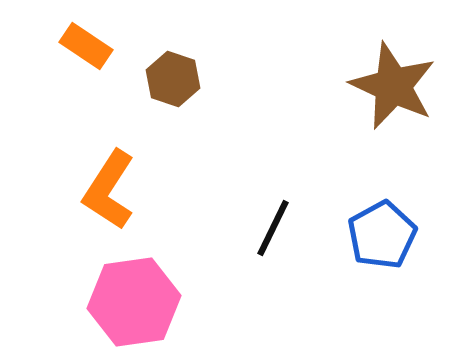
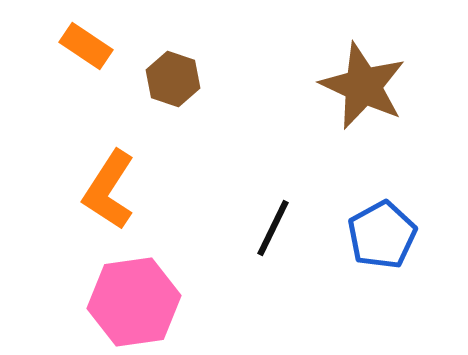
brown star: moved 30 px left
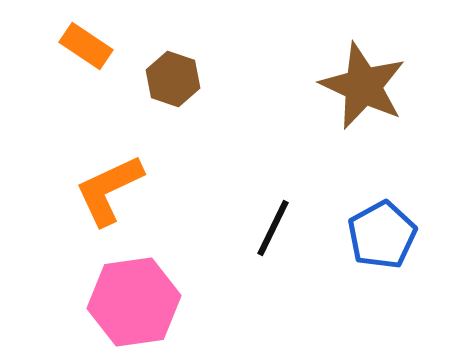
orange L-shape: rotated 32 degrees clockwise
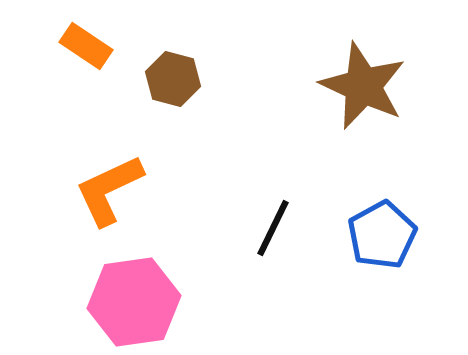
brown hexagon: rotated 4 degrees counterclockwise
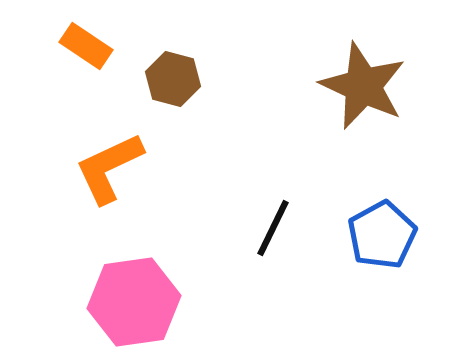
orange L-shape: moved 22 px up
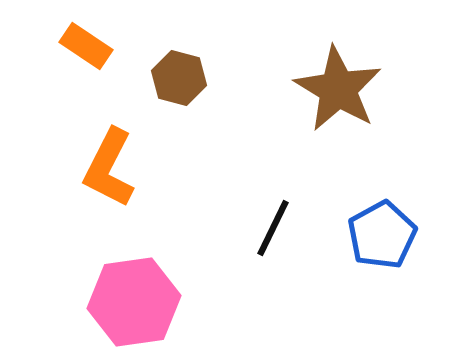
brown hexagon: moved 6 px right, 1 px up
brown star: moved 25 px left, 3 px down; rotated 6 degrees clockwise
orange L-shape: rotated 38 degrees counterclockwise
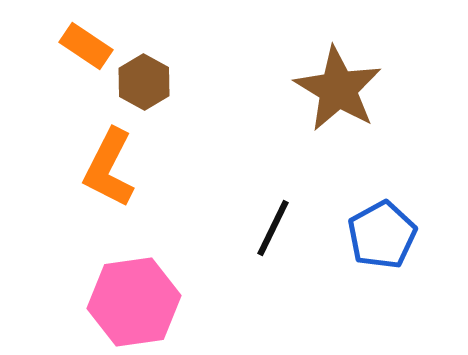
brown hexagon: moved 35 px left, 4 px down; rotated 14 degrees clockwise
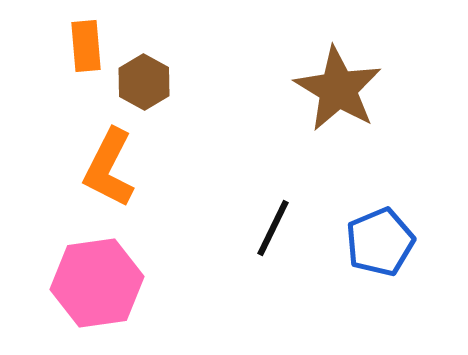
orange rectangle: rotated 51 degrees clockwise
blue pentagon: moved 2 px left, 7 px down; rotated 6 degrees clockwise
pink hexagon: moved 37 px left, 19 px up
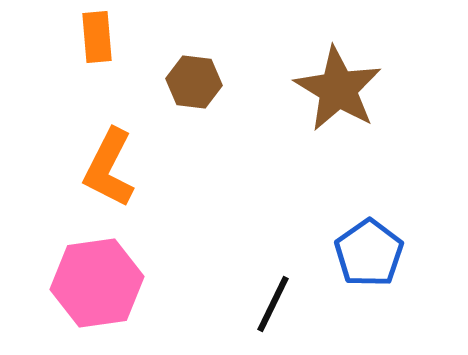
orange rectangle: moved 11 px right, 9 px up
brown hexagon: moved 50 px right; rotated 22 degrees counterclockwise
black line: moved 76 px down
blue pentagon: moved 11 px left, 11 px down; rotated 12 degrees counterclockwise
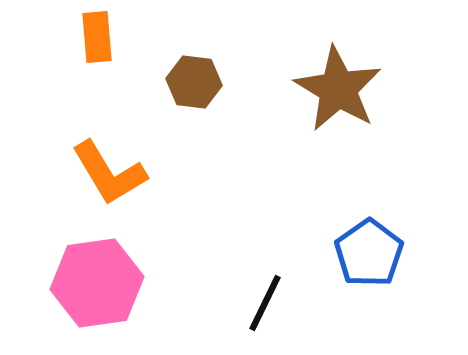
orange L-shape: moved 5 px down; rotated 58 degrees counterclockwise
black line: moved 8 px left, 1 px up
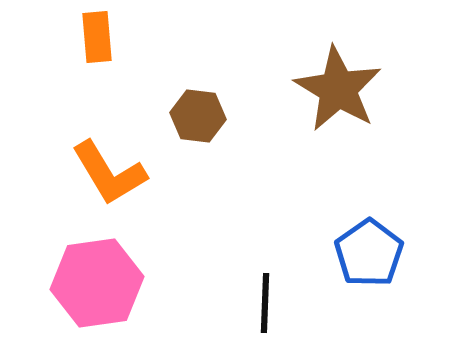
brown hexagon: moved 4 px right, 34 px down
black line: rotated 24 degrees counterclockwise
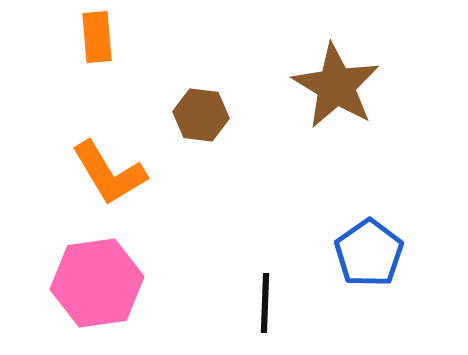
brown star: moved 2 px left, 3 px up
brown hexagon: moved 3 px right, 1 px up
